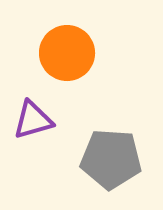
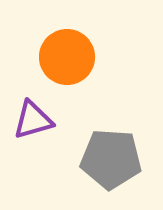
orange circle: moved 4 px down
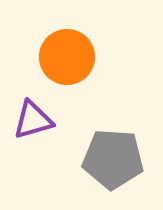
gray pentagon: moved 2 px right
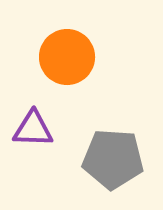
purple triangle: moved 9 px down; rotated 18 degrees clockwise
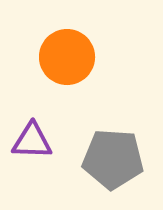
purple triangle: moved 1 px left, 12 px down
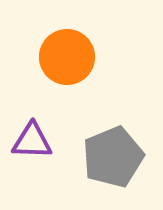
gray pentagon: moved 2 px up; rotated 26 degrees counterclockwise
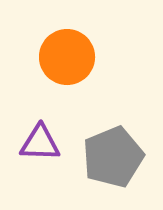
purple triangle: moved 8 px right, 2 px down
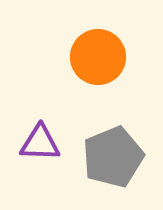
orange circle: moved 31 px right
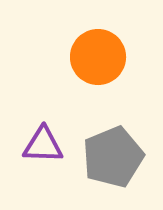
purple triangle: moved 3 px right, 2 px down
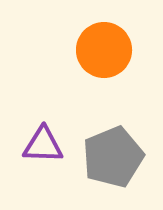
orange circle: moved 6 px right, 7 px up
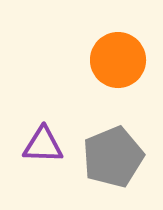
orange circle: moved 14 px right, 10 px down
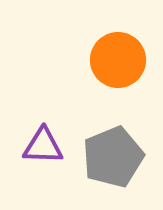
purple triangle: moved 1 px down
